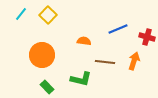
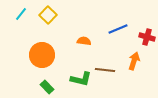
brown line: moved 8 px down
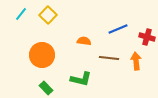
orange arrow: moved 2 px right; rotated 24 degrees counterclockwise
brown line: moved 4 px right, 12 px up
green rectangle: moved 1 px left, 1 px down
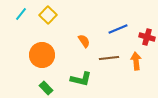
orange semicircle: rotated 48 degrees clockwise
brown line: rotated 12 degrees counterclockwise
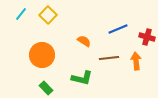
orange semicircle: rotated 24 degrees counterclockwise
green L-shape: moved 1 px right, 1 px up
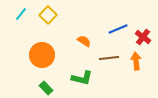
red cross: moved 4 px left; rotated 21 degrees clockwise
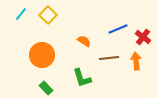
green L-shape: rotated 60 degrees clockwise
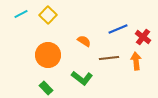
cyan line: rotated 24 degrees clockwise
orange circle: moved 6 px right
green L-shape: rotated 35 degrees counterclockwise
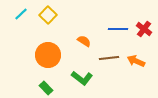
cyan line: rotated 16 degrees counterclockwise
blue line: rotated 24 degrees clockwise
red cross: moved 1 px right, 8 px up
orange arrow: rotated 60 degrees counterclockwise
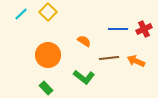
yellow square: moved 3 px up
red cross: rotated 28 degrees clockwise
green L-shape: moved 2 px right, 1 px up
